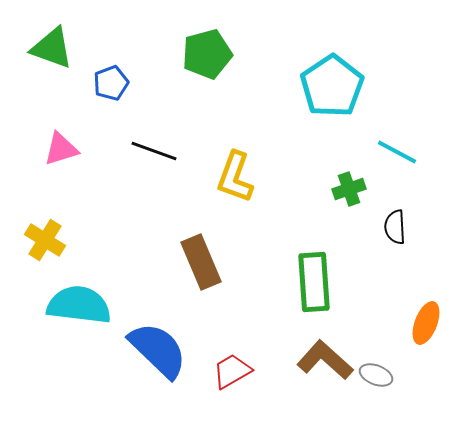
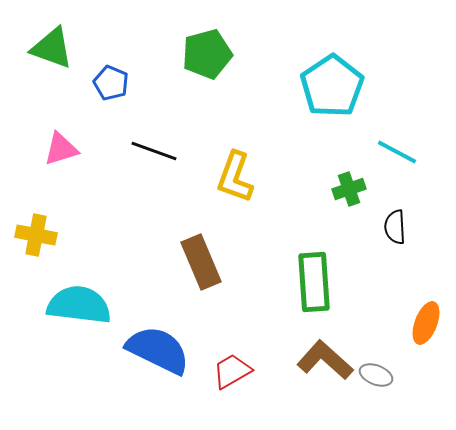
blue pentagon: rotated 28 degrees counterclockwise
yellow cross: moved 9 px left, 5 px up; rotated 21 degrees counterclockwise
blue semicircle: rotated 18 degrees counterclockwise
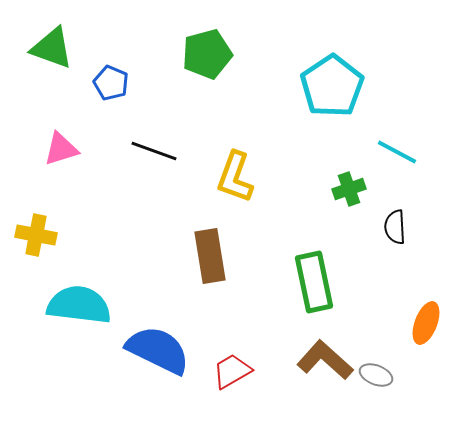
brown rectangle: moved 9 px right, 6 px up; rotated 14 degrees clockwise
green rectangle: rotated 8 degrees counterclockwise
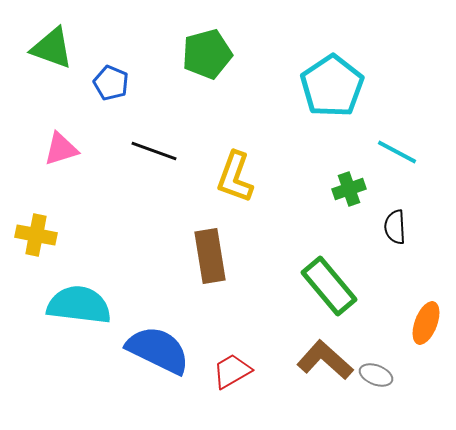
green rectangle: moved 15 px right, 4 px down; rotated 28 degrees counterclockwise
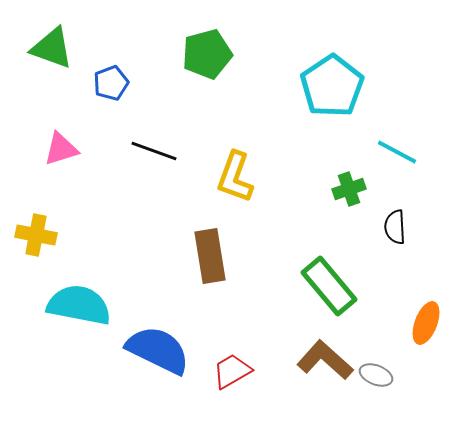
blue pentagon: rotated 28 degrees clockwise
cyan semicircle: rotated 4 degrees clockwise
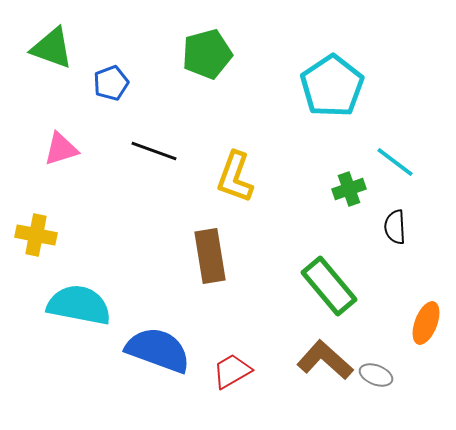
cyan line: moved 2 px left, 10 px down; rotated 9 degrees clockwise
blue semicircle: rotated 6 degrees counterclockwise
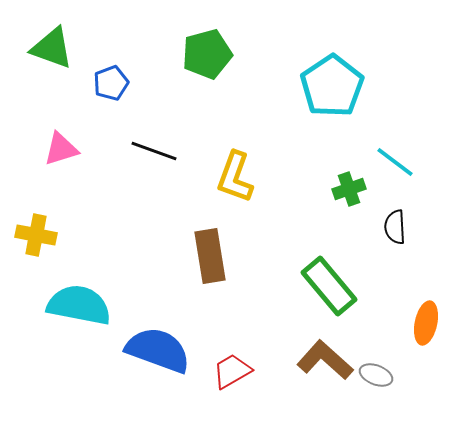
orange ellipse: rotated 9 degrees counterclockwise
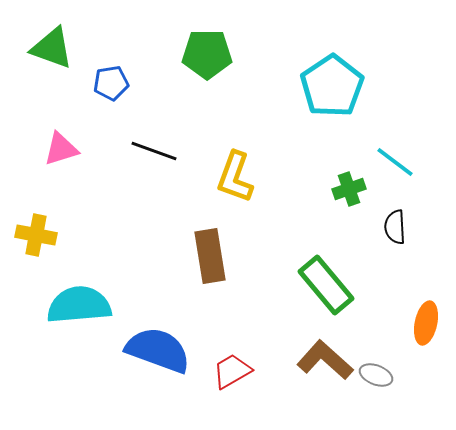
green pentagon: rotated 15 degrees clockwise
blue pentagon: rotated 12 degrees clockwise
green rectangle: moved 3 px left, 1 px up
cyan semicircle: rotated 16 degrees counterclockwise
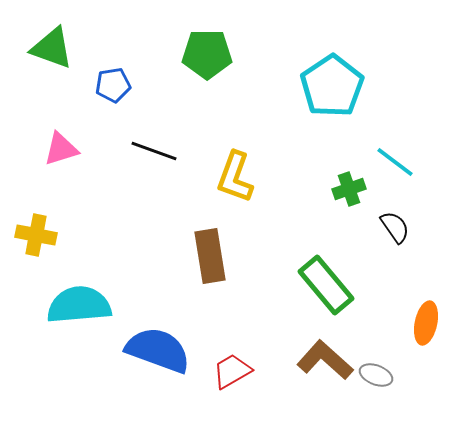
blue pentagon: moved 2 px right, 2 px down
black semicircle: rotated 148 degrees clockwise
